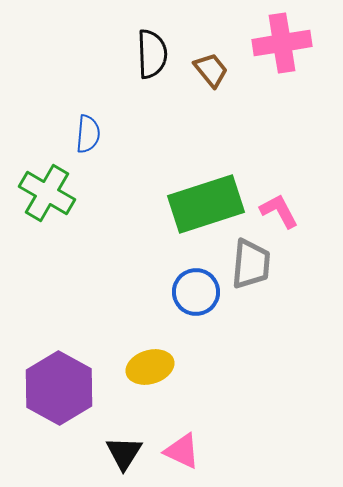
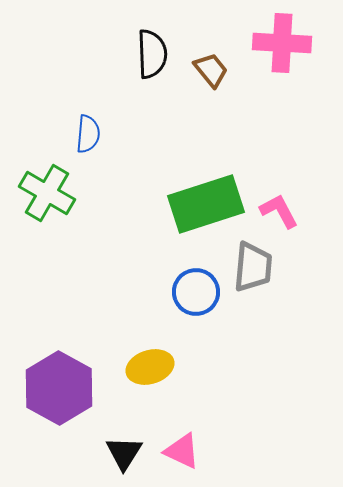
pink cross: rotated 12 degrees clockwise
gray trapezoid: moved 2 px right, 3 px down
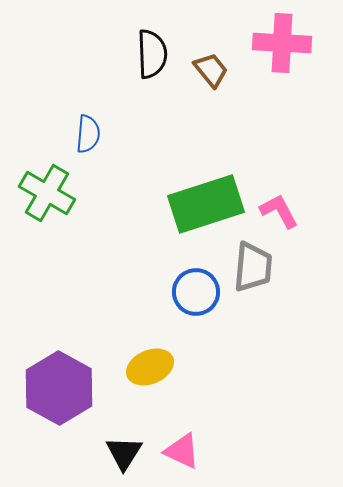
yellow ellipse: rotated 6 degrees counterclockwise
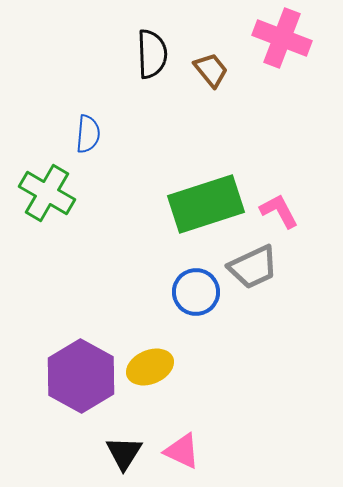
pink cross: moved 5 px up; rotated 18 degrees clockwise
gray trapezoid: rotated 60 degrees clockwise
purple hexagon: moved 22 px right, 12 px up
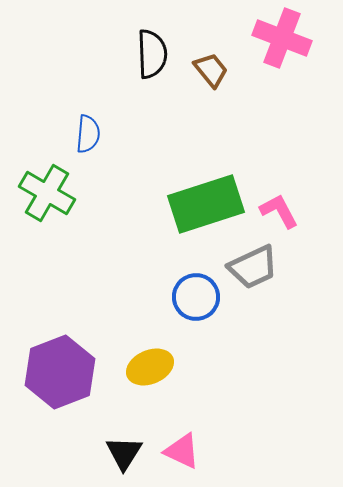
blue circle: moved 5 px down
purple hexagon: moved 21 px left, 4 px up; rotated 10 degrees clockwise
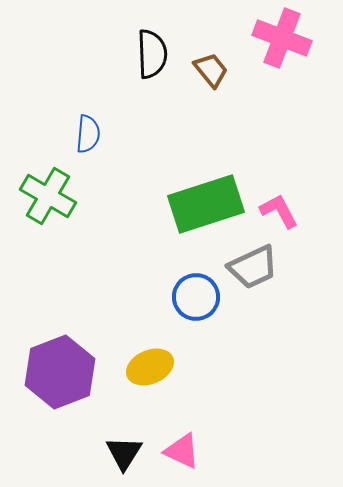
green cross: moved 1 px right, 3 px down
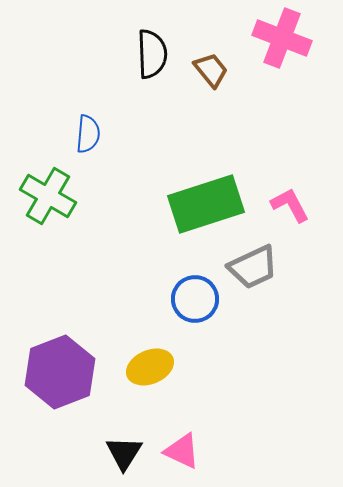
pink L-shape: moved 11 px right, 6 px up
blue circle: moved 1 px left, 2 px down
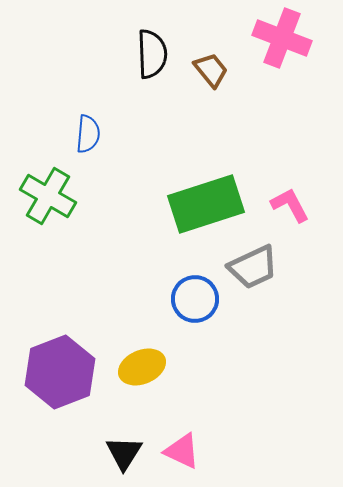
yellow ellipse: moved 8 px left
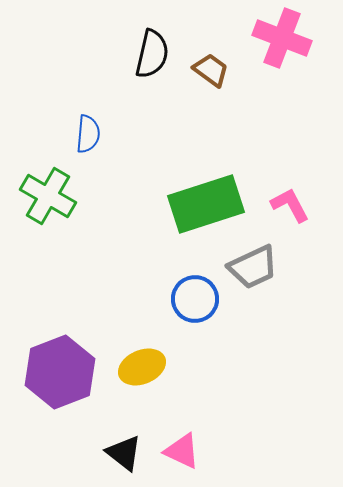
black semicircle: rotated 15 degrees clockwise
brown trapezoid: rotated 15 degrees counterclockwise
black triangle: rotated 24 degrees counterclockwise
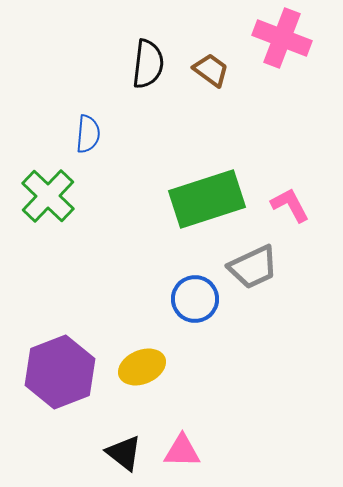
black semicircle: moved 4 px left, 10 px down; rotated 6 degrees counterclockwise
green cross: rotated 14 degrees clockwise
green rectangle: moved 1 px right, 5 px up
pink triangle: rotated 24 degrees counterclockwise
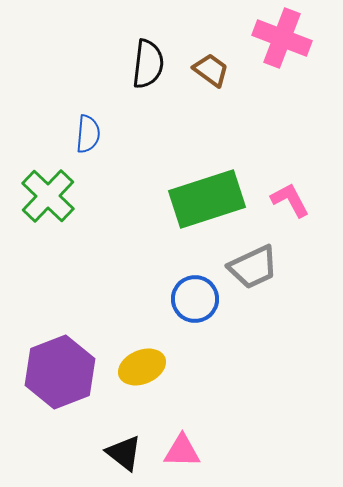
pink L-shape: moved 5 px up
